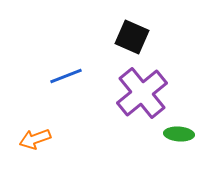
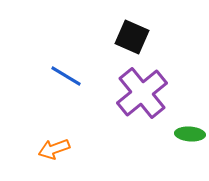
blue line: rotated 52 degrees clockwise
green ellipse: moved 11 px right
orange arrow: moved 19 px right, 10 px down
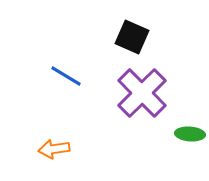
purple cross: rotated 6 degrees counterclockwise
orange arrow: rotated 12 degrees clockwise
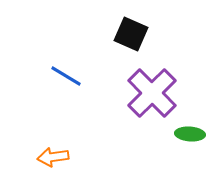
black square: moved 1 px left, 3 px up
purple cross: moved 10 px right
orange arrow: moved 1 px left, 8 px down
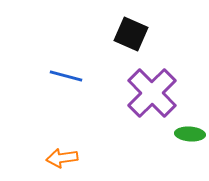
blue line: rotated 16 degrees counterclockwise
orange arrow: moved 9 px right, 1 px down
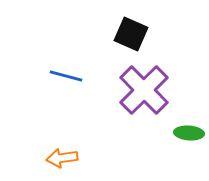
purple cross: moved 8 px left, 3 px up
green ellipse: moved 1 px left, 1 px up
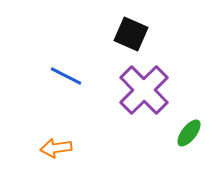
blue line: rotated 12 degrees clockwise
green ellipse: rotated 56 degrees counterclockwise
orange arrow: moved 6 px left, 10 px up
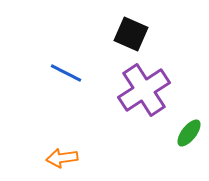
blue line: moved 3 px up
purple cross: rotated 12 degrees clockwise
orange arrow: moved 6 px right, 10 px down
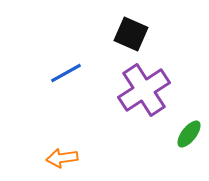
blue line: rotated 56 degrees counterclockwise
green ellipse: moved 1 px down
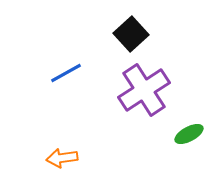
black square: rotated 24 degrees clockwise
green ellipse: rotated 24 degrees clockwise
